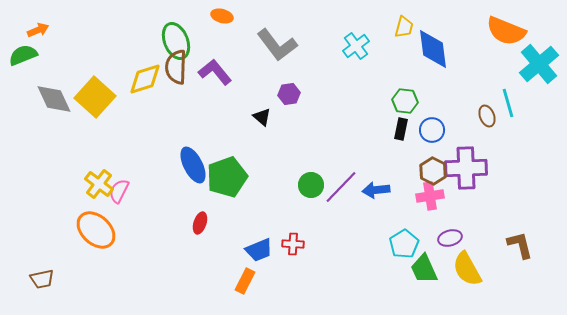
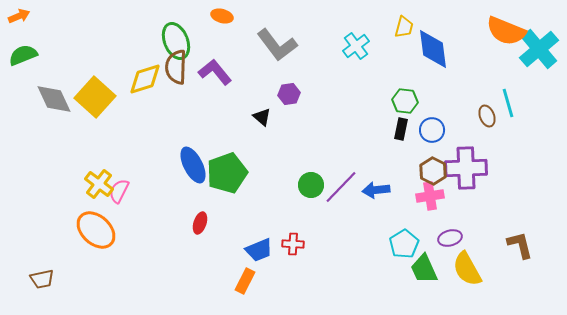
orange arrow at (38, 30): moved 19 px left, 14 px up
cyan cross at (539, 64): moved 15 px up
green pentagon at (227, 177): moved 4 px up
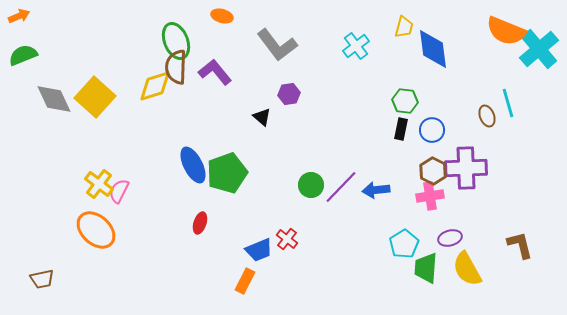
yellow diamond at (145, 79): moved 10 px right, 7 px down
red cross at (293, 244): moved 6 px left, 5 px up; rotated 35 degrees clockwise
green trapezoid at (424, 269): moved 2 px right, 1 px up; rotated 28 degrees clockwise
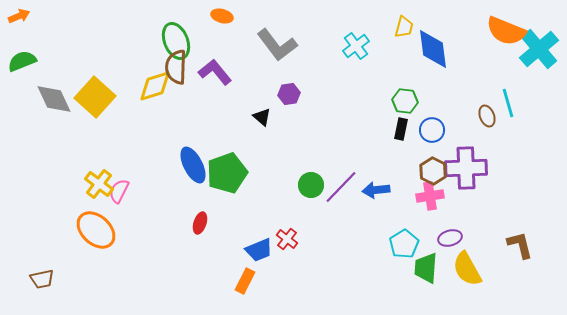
green semicircle at (23, 55): moved 1 px left, 6 px down
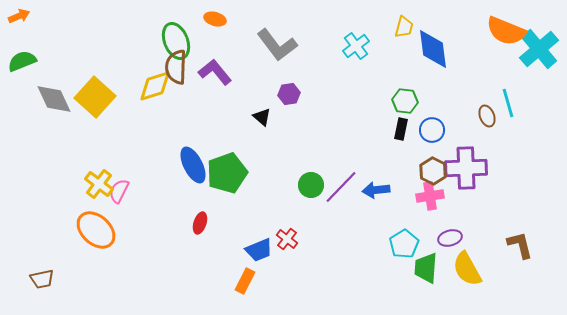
orange ellipse at (222, 16): moved 7 px left, 3 px down
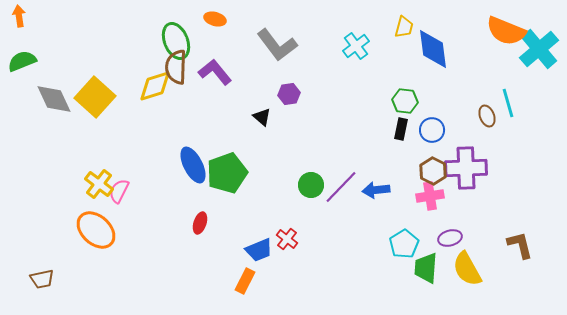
orange arrow at (19, 16): rotated 75 degrees counterclockwise
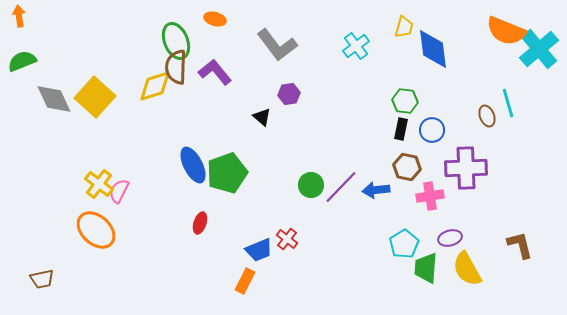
brown hexagon at (433, 171): moved 26 px left, 4 px up; rotated 16 degrees counterclockwise
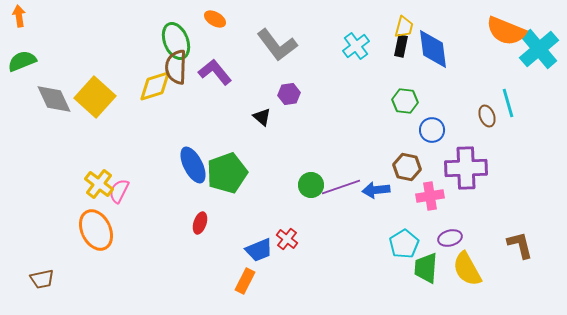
orange ellipse at (215, 19): rotated 15 degrees clockwise
black rectangle at (401, 129): moved 83 px up
purple line at (341, 187): rotated 27 degrees clockwise
orange ellipse at (96, 230): rotated 21 degrees clockwise
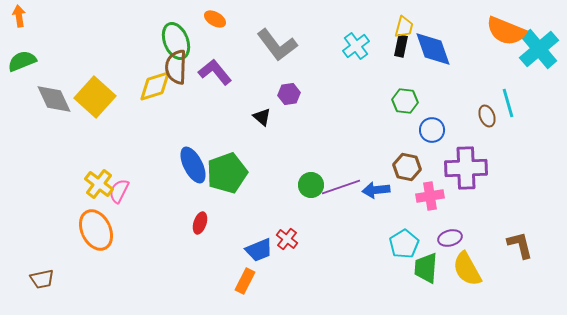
blue diamond at (433, 49): rotated 12 degrees counterclockwise
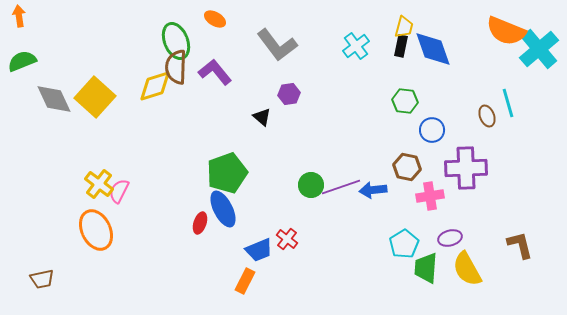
blue ellipse at (193, 165): moved 30 px right, 44 px down
blue arrow at (376, 190): moved 3 px left
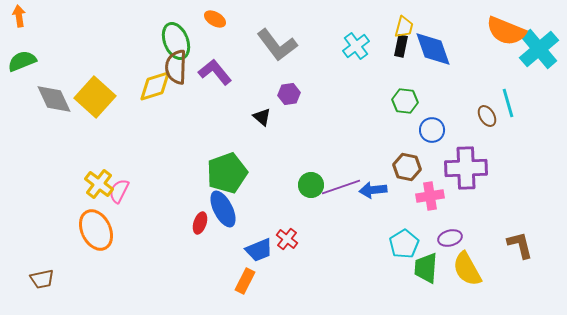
brown ellipse at (487, 116): rotated 10 degrees counterclockwise
